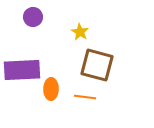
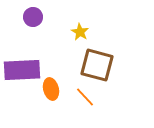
orange ellipse: rotated 15 degrees counterclockwise
orange line: rotated 40 degrees clockwise
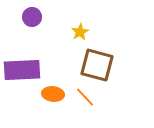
purple circle: moved 1 px left
yellow star: rotated 12 degrees clockwise
orange ellipse: moved 2 px right, 5 px down; rotated 70 degrees counterclockwise
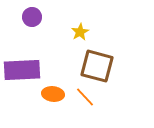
brown square: moved 1 px down
